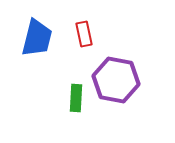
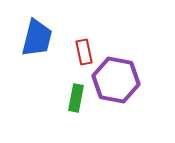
red rectangle: moved 18 px down
green rectangle: rotated 8 degrees clockwise
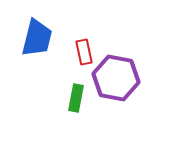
purple hexagon: moved 2 px up
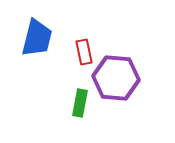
purple hexagon: rotated 6 degrees counterclockwise
green rectangle: moved 4 px right, 5 px down
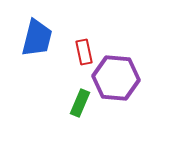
green rectangle: rotated 12 degrees clockwise
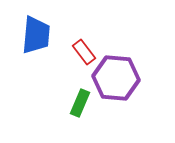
blue trapezoid: moved 1 px left, 3 px up; rotated 9 degrees counterclockwise
red rectangle: rotated 25 degrees counterclockwise
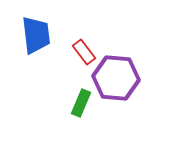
blue trapezoid: rotated 12 degrees counterclockwise
green rectangle: moved 1 px right
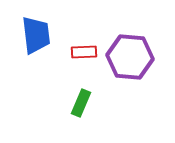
red rectangle: rotated 55 degrees counterclockwise
purple hexagon: moved 14 px right, 21 px up
